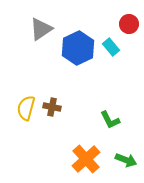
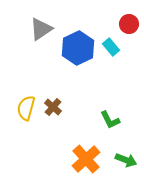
brown cross: moved 1 px right; rotated 30 degrees clockwise
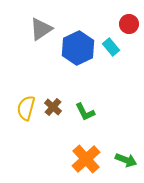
green L-shape: moved 25 px left, 8 px up
